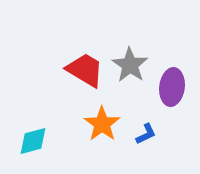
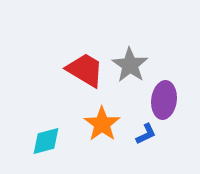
purple ellipse: moved 8 px left, 13 px down
cyan diamond: moved 13 px right
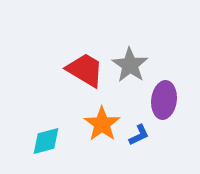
blue L-shape: moved 7 px left, 1 px down
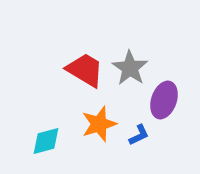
gray star: moved 3 px down
purple ellipse: rotated 12 degrees clockwise
orange star: moved 3 px left; rotated 18 degrees clockwise
